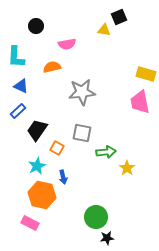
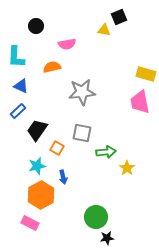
cyan star: rotated 12 degrees clockwise
orange hexagon: moved 1 px left; rotated 20 degrees clockwise
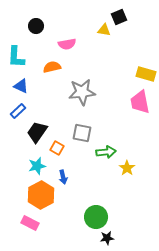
black trapezoid: moved 2 px down
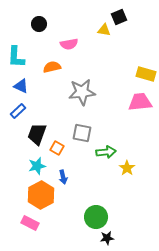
black circle: moved 3 px right, 2 px up
pink semicircle: moved 2 px right
pink trapezoid: rotated 95 degrees clockwise
black trapezoid: moved 2 px down; rotated 15 degrees counterclockwise
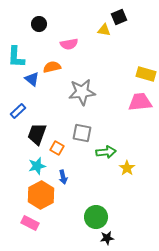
blue triangle: moved 11 px right, 7 px up; rotated 14 degrees clockwise
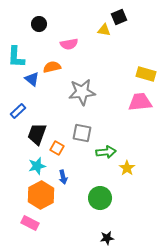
green circle: moved 4 px right, 19 px up
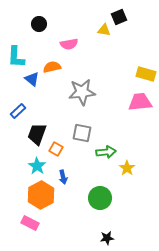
orange square: moved 1 px left, 1 px down
cyan star: rotated 24 degrees counterclockwise
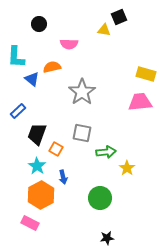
pink semicircle: rotated 12 degrees clockwise
gray star: rotated 28 degrees counterclockwise
